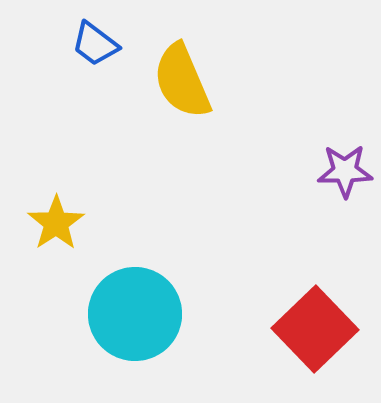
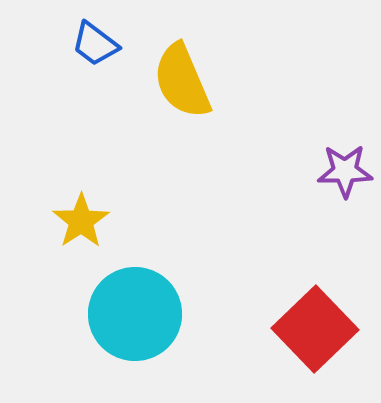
yellow star: moved 25 px right, 2 px up
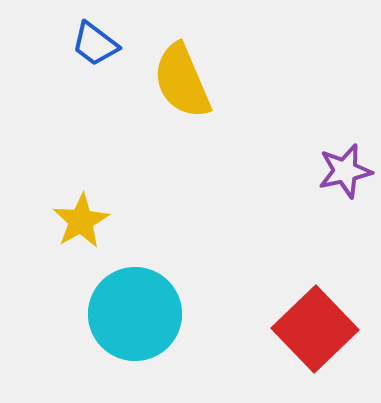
purple star: rotated 12 degrees counterclockwise
yellow star: rotated 4 degrees clockwise
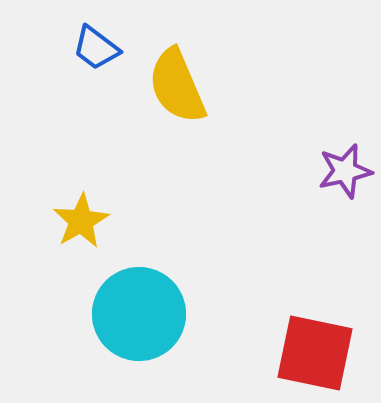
blue trapezoid: moved 1 px right, 4 px down
yellow semicircle: moved 5 px left, 5 px down
cyan circle: moved 4 px right
red square: moved 24 px down; rotated 34 degrees counterclockwise
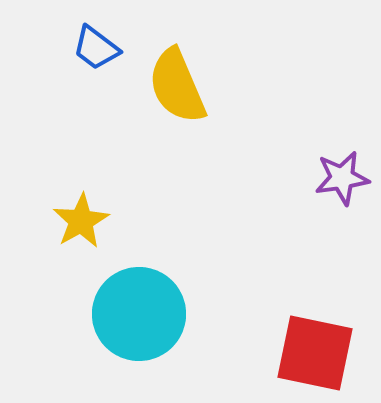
purple star: moved 3 px left, 7 px down; rotated 4 degrees clockwise
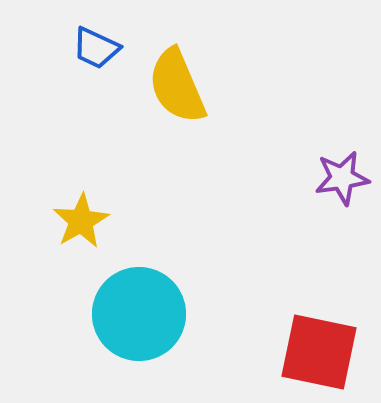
blue trapezoid: rotated 12 degrees counterclockwise
red square: moved 4 px right, 1 px up
